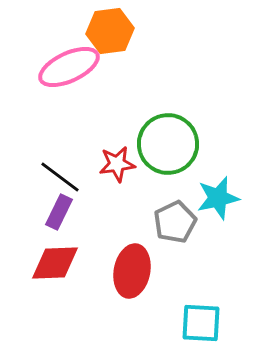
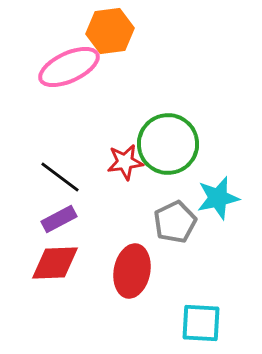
red star: moved 8 px right, 2 px up
purple rectangle: moved 7 px down; rotated 36 degrees clockwise
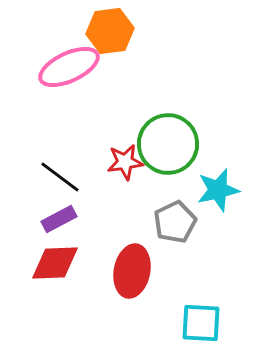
cyan star: moved 8 px up
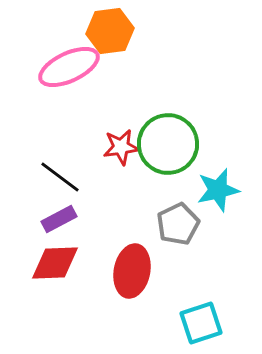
red star: moved 4 px left, 15 px up
gray pentagon: moved 3 px right, 2 px down
cyan square: rotated 21 degrees counterclockwise
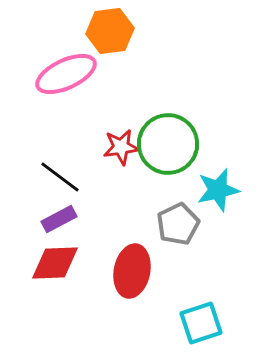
pink ellipse: moved 3 px left, 7 px down
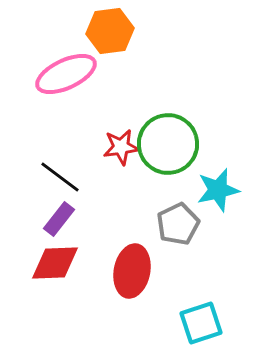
purple rectangle: rotated 24 degrees counterclockwise
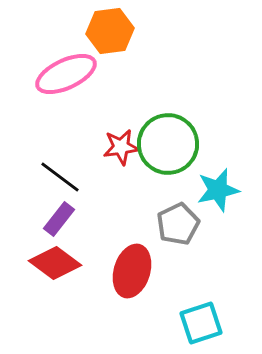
red diamond: rotated 39 degrees clockwise
red ellipse: rotated 6 degrees clockwise
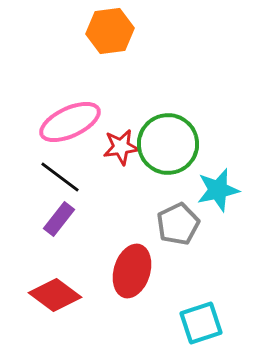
pink ellipse: moved 4 px right, 48 px down
red diamond: moved 32 px down
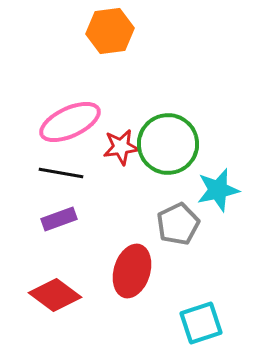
black line: moved 1 px right, 4 px up; rotated 27 degrees counterclockwise
purple rectangle: rotated 32 degrees clockwise
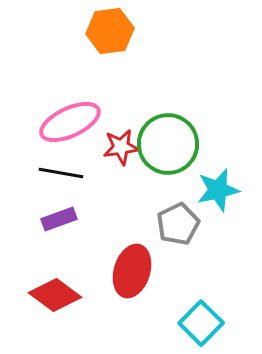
cyan square: rotated 27 degrees counterclockwise
